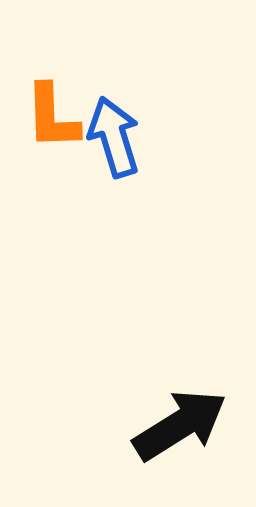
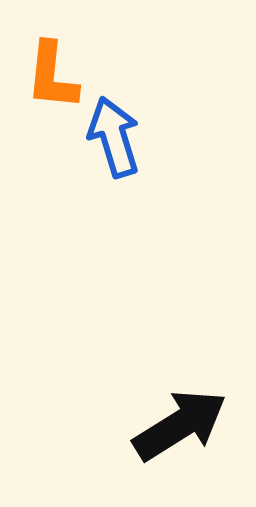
orange L-shape: moved 41 px up; rotated 8 degrees clockwise
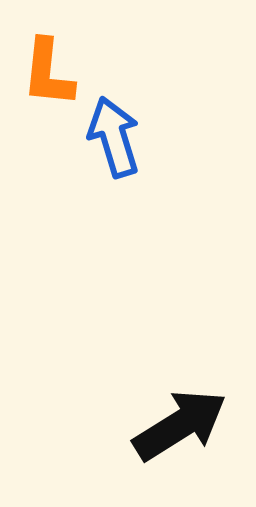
orange L-shape: moved 4 px left, 3 px up
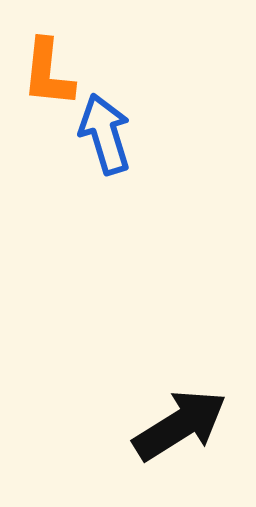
blue arrow: moved 9 px left, 3 px up
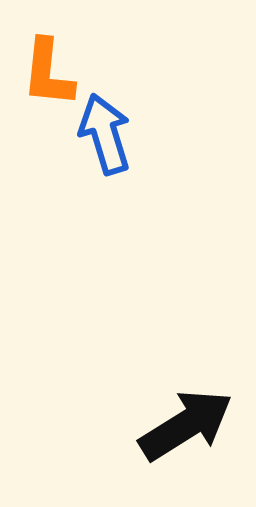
black arrow: moved 6 px right
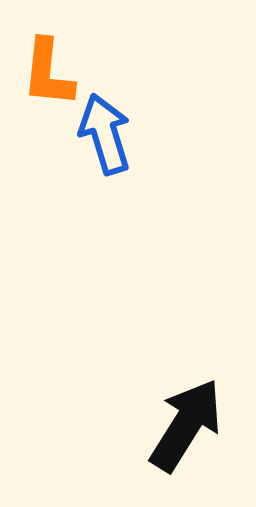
black arrow: rotated 26 degrees counterclockwise
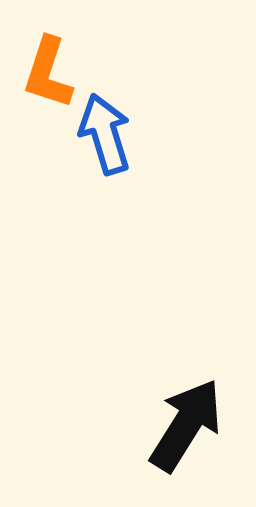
orange L-shape: rotated 12 degrees clockwise
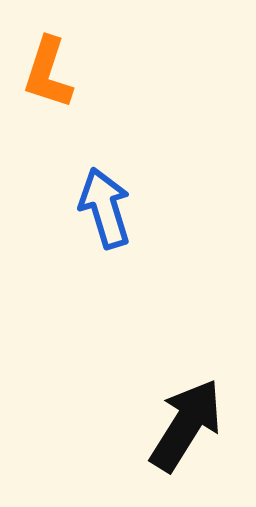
blue arrow: moved 74 px down
